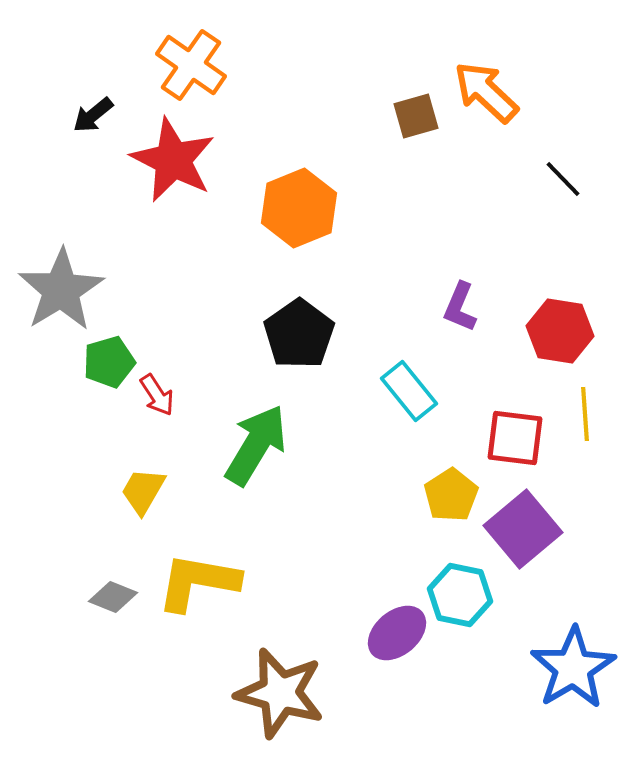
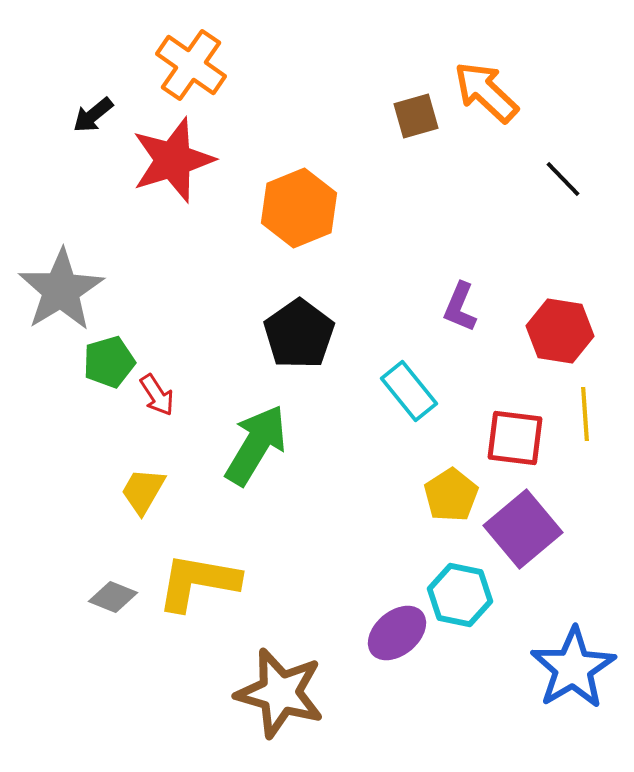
red star: rotated 28 degrees clockwise
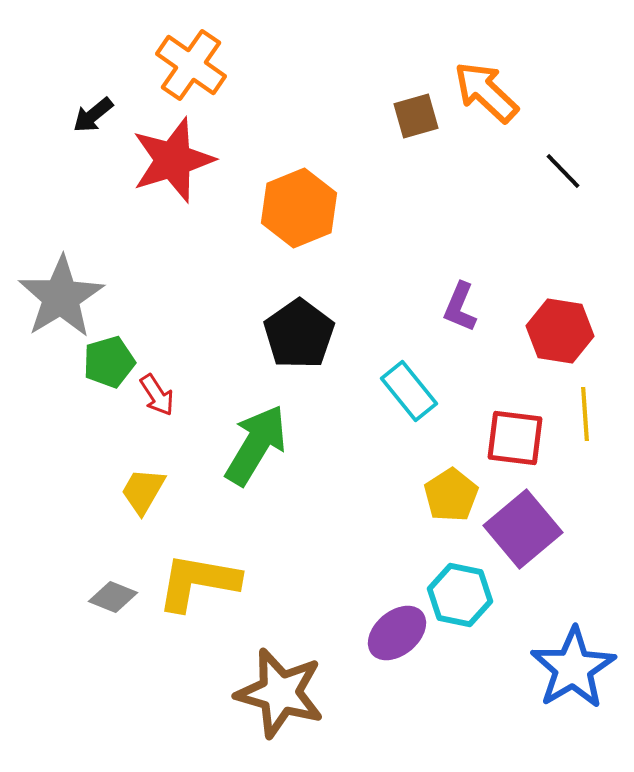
black line: moved 8 px up
gray star: moved 7 px down
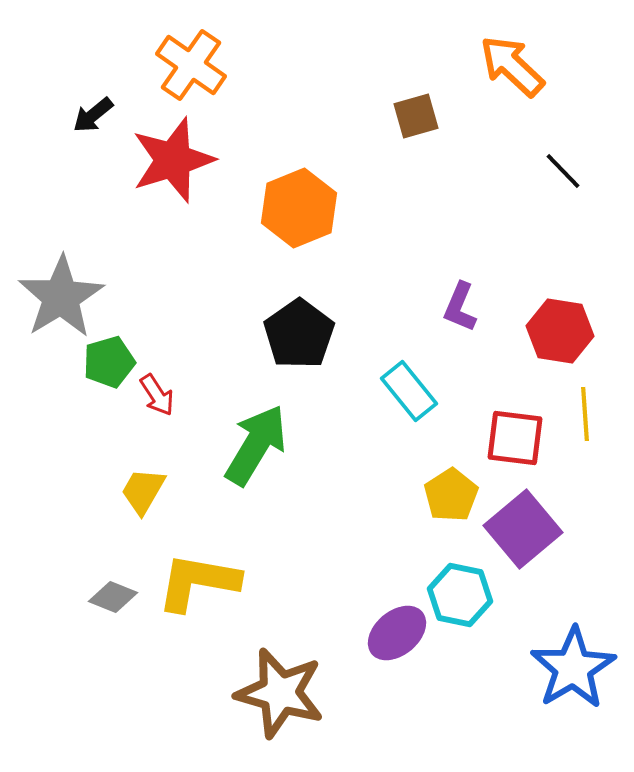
orange arrow: moved 26 px right, 26 px up
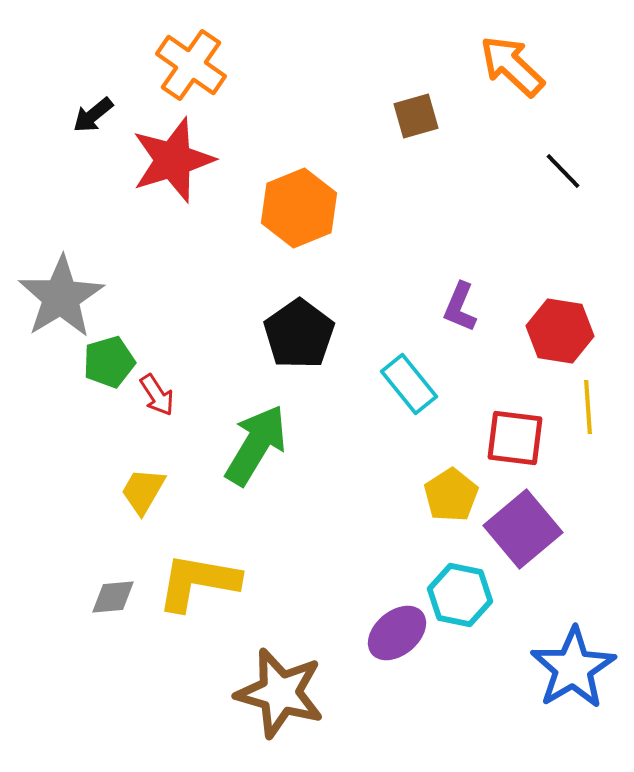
cyan rectangle: moved 7 px up
yellow line: moved 3 px right, 7 px up
gray diamond: rotated 27 degrees counterclockwise
